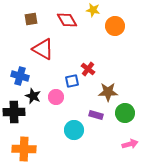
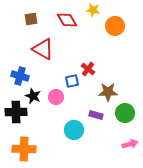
black cross: moved 2 px right
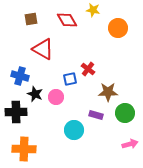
orange circle: moved 3 px right, 2 px down
blue square: moved 2 px left, 2 px up
black star: moved 2 px right, 2 px up
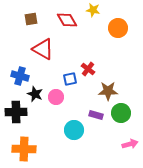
brown star: moved 1 px up
green circle: moved 4 px left
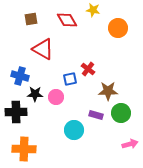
black star: rotated 21 degrees counterclockwise
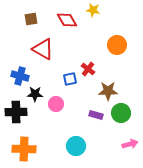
orange circle: moved 1 px left, 17 px down
pink circle: moved 7 px down
cyan circle: moved 2 px right, 16 px down
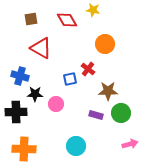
orange circle: moved 12 px left, 1 px up
red triangle: moved 2 px left, 1 px up
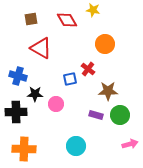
blue cross: moved 2 px left
green circle: moved 1 px left, 2 px down
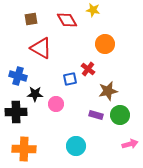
brown star: rotated 12 degrees counterclockwise
